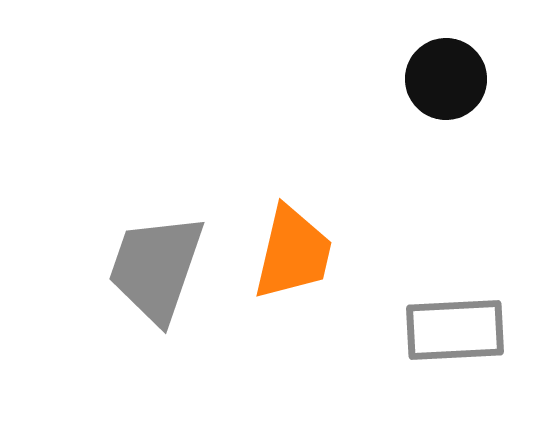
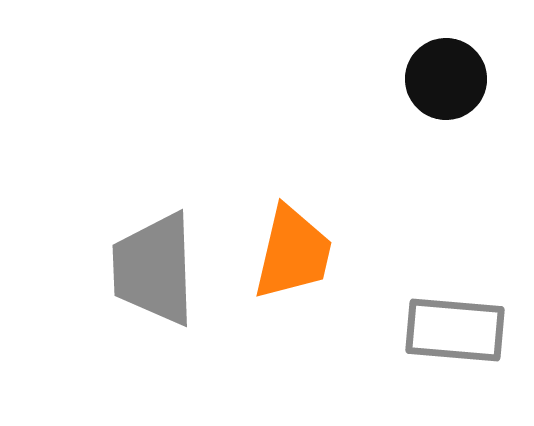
gray trapezoid: moved 2 px left, 1 px down; rotated 21 degrees counterclockwise
gray rectangle: rotated 8 degrees clockwise
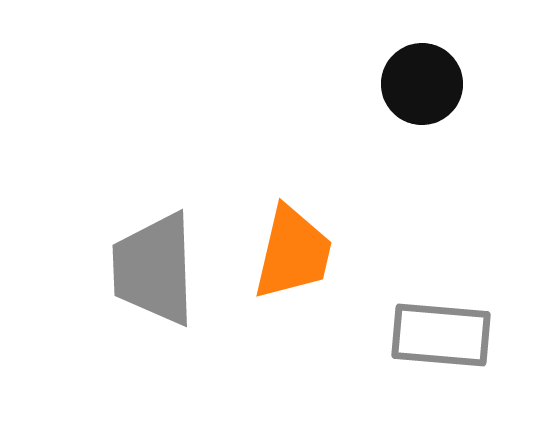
black circle: moved 24 px left, 5 px down
gray rectangle: moved 14 px left, 5 px down
